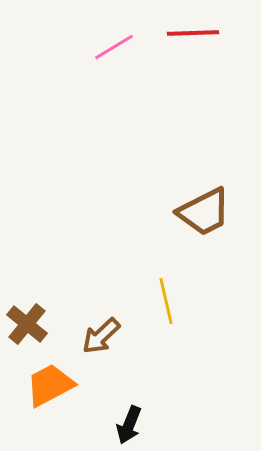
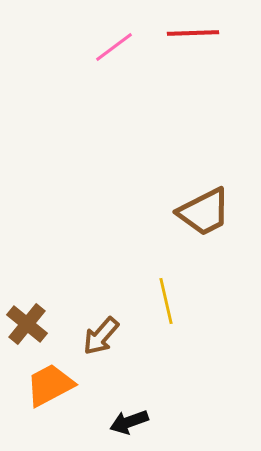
pink line: rotated 6 degrees counterclockwise
brown arrow: rotated 6 degrees counterclockwise
black arrow: moved 3 px up; rotated 48 degrees clockwise
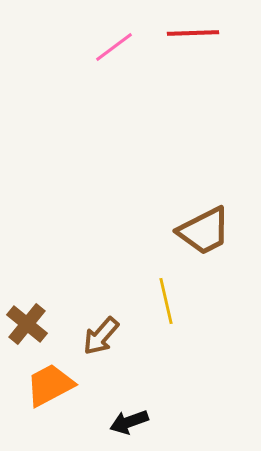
brown trapezoid: moved 19 px down
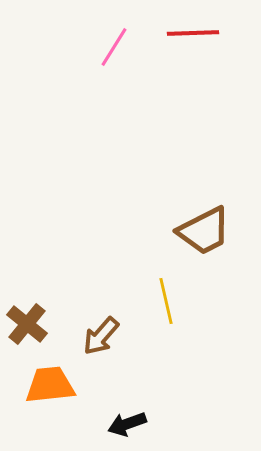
pink line: rotated 21 degrees counterclockwise
orange trapezoid: rotated 22 degrees clockwise
black arrow: moved 2 px left, 2 px down
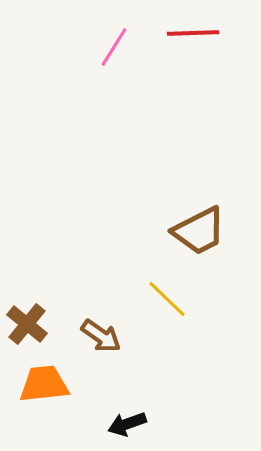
brown trapezoid: moved 5 px left
yellow line: moved 1 px right, 2 px up; rotated 33 degrees counterclockwise
brown arrow: rotated 96 degrees counterclockwise
orange trapezoid: moved 6 px left, 1 px up
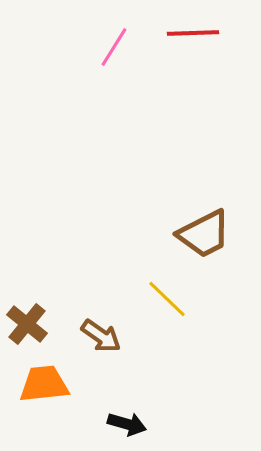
brown trapezoid: moved 5 px right, 3 px down
black arrow: rotated 144 degrees counterclockwise
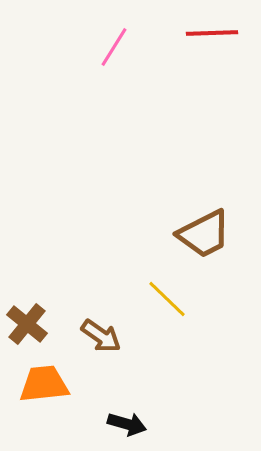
red line: moved 19 px right
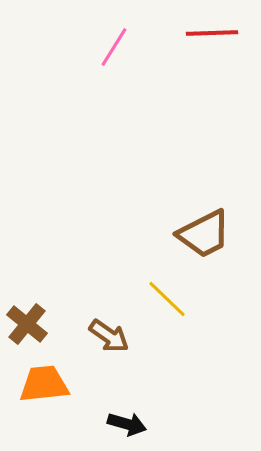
brown arrow: moved 8 px right
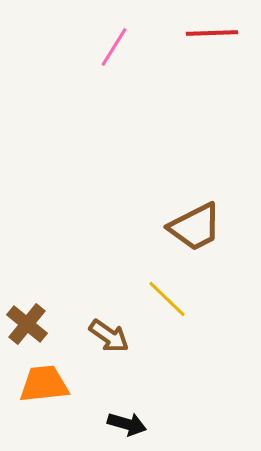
brown trapezoid: moved 9 px left, 7 px up
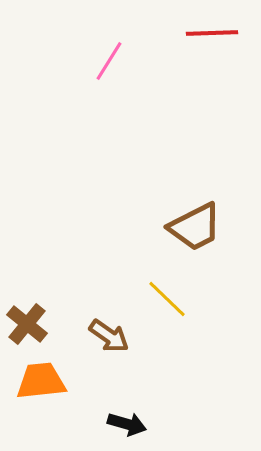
pink line: moved 5 px left, 14 px down
orange trapezoid: moved 3 px left, 3 px up
